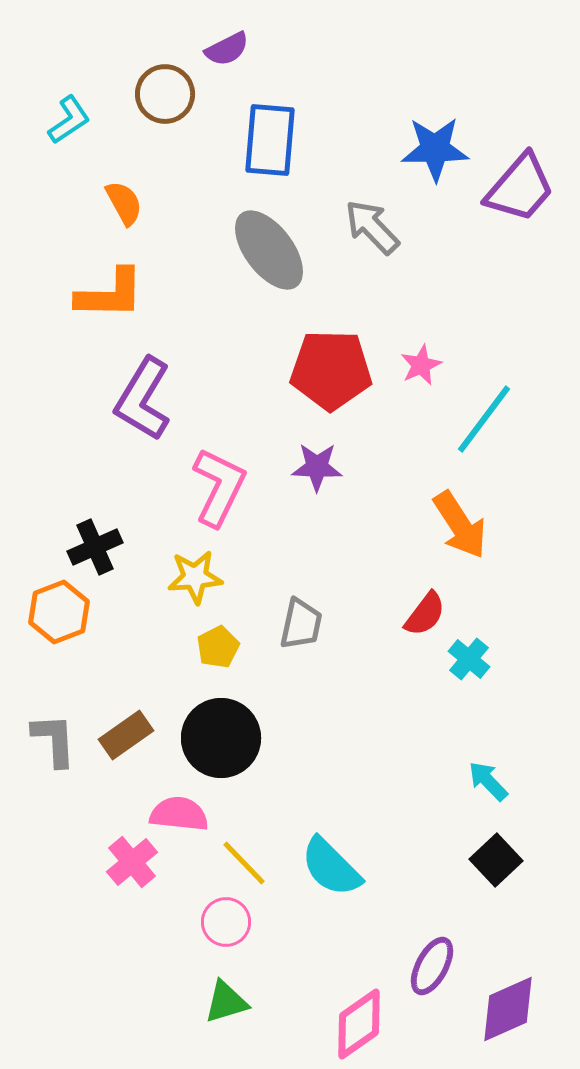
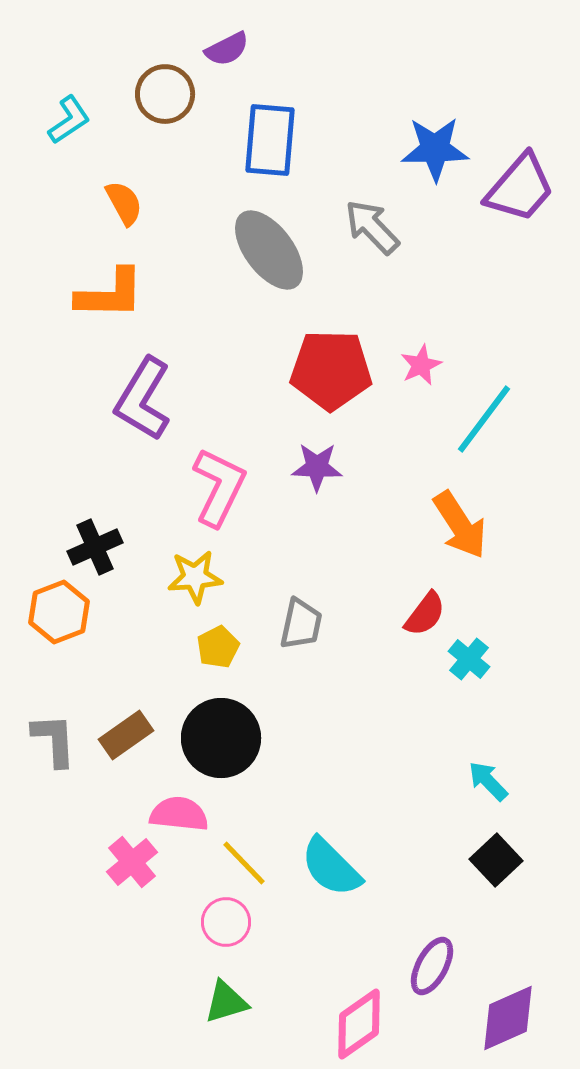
purple diamond: moved 9 px down
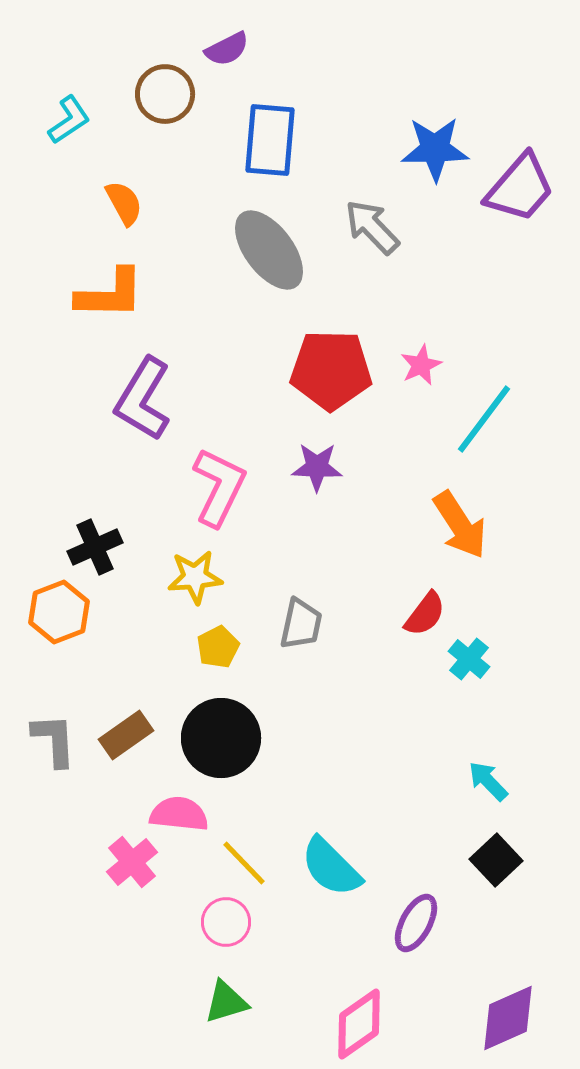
purple ellipse: moved 16 px left, 43 px up
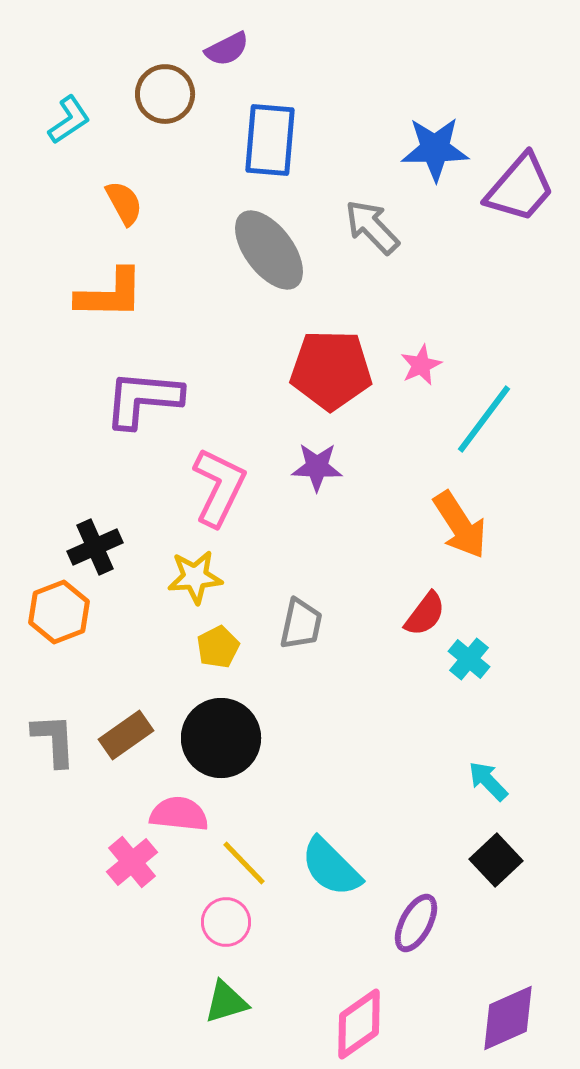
purple L-shape: rotated 64 degrees clockwise
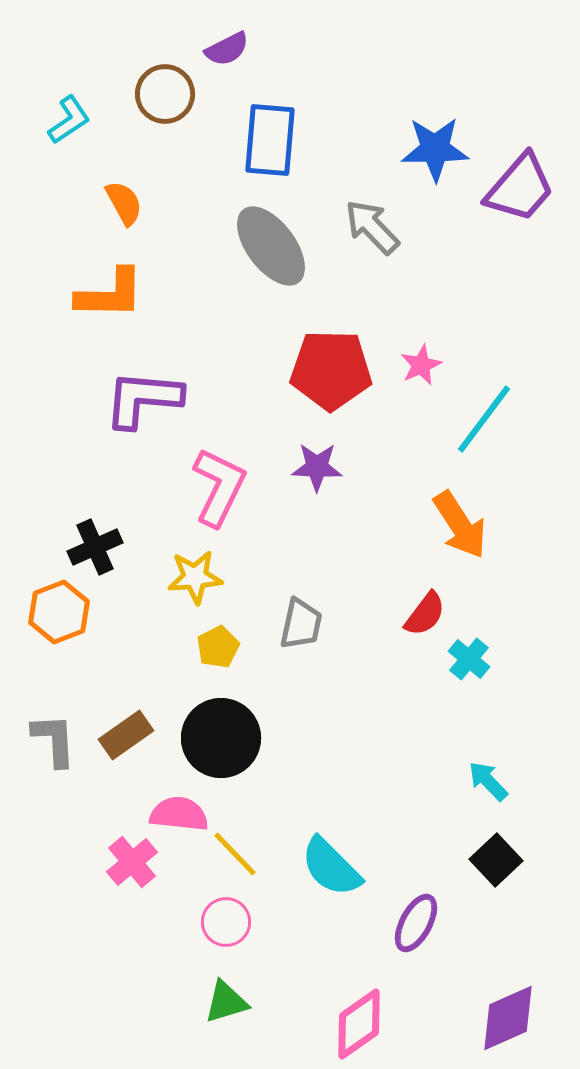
gray ellipse: moved 2 px right, 4 px up
yellow line: moved 9 px left, 9 px up
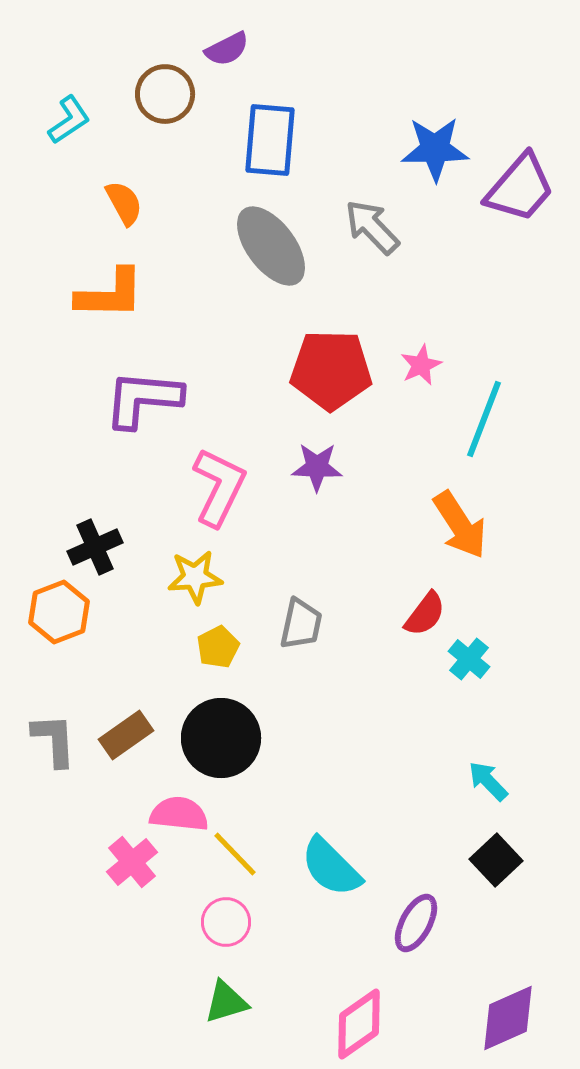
cyan line: rotated 16 degrees counterclockwise
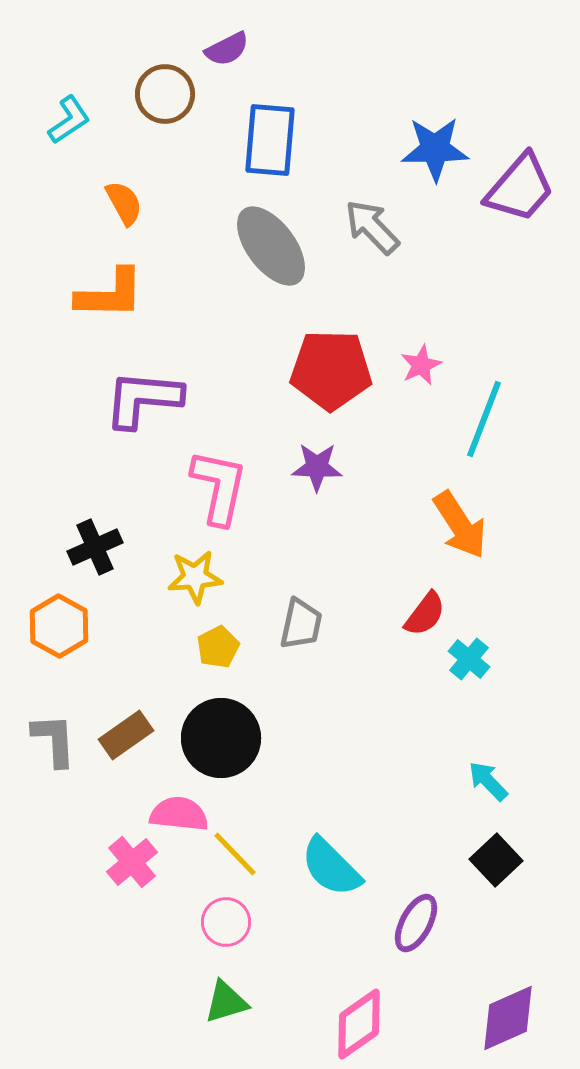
pink L-shape: rotated 14 degrees counterclockwise
orange hexagon: moved 14 px down; rotated 10 degrees counterclockwise
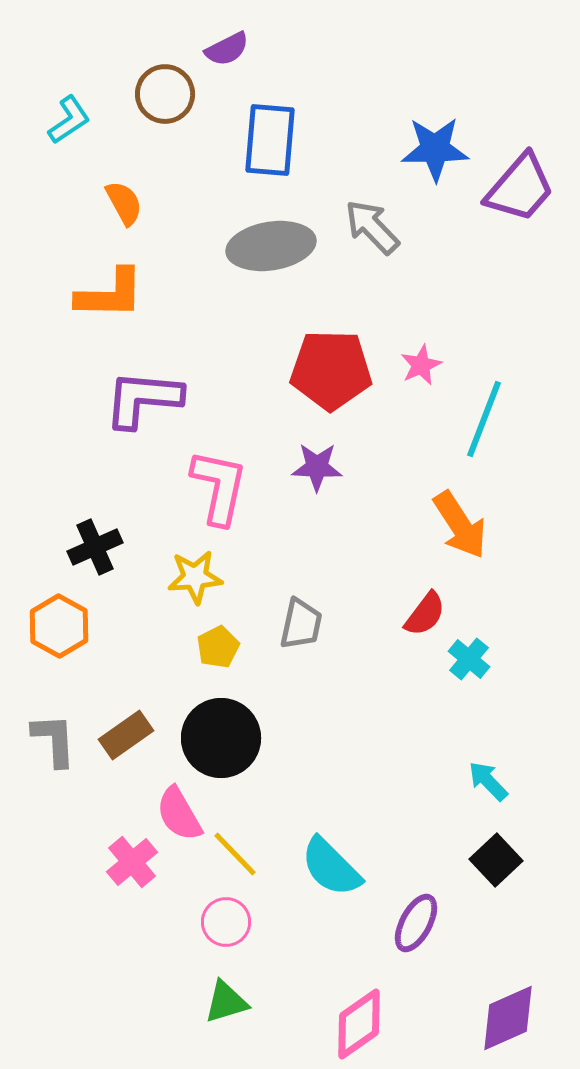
gray ellipse: rotated 62 degrees counterclockwise
pink semicircle: rotated 126 degrees counterclockwise
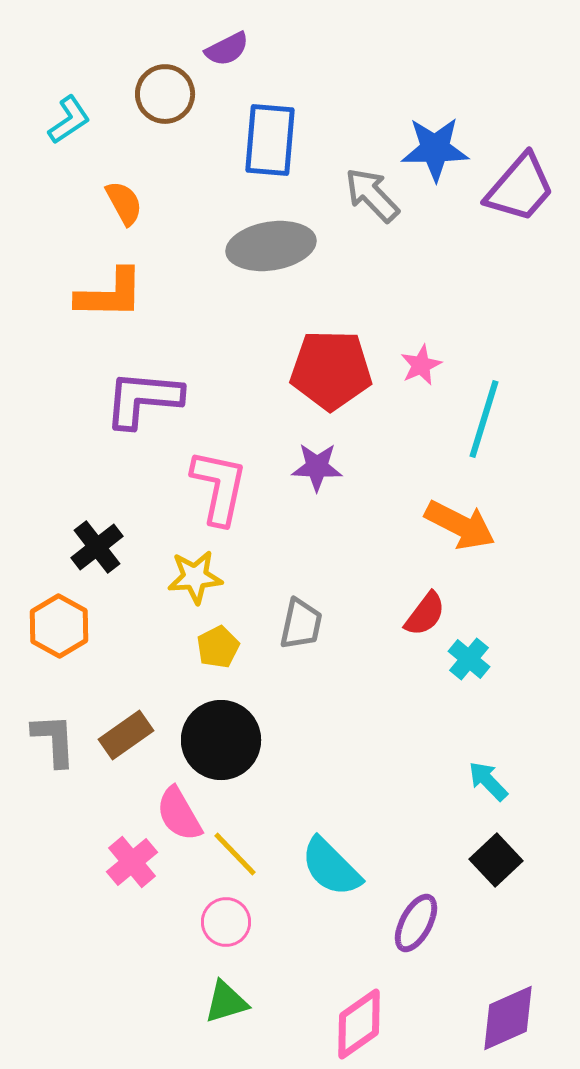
gray arrow: moved 32 px up
cyan line: rotated 4 degrees counterclockwise
orange arrow: rotated 30 degrees counterclockwise
black cross: moved 2 px right; rotated 14 degrees counterclockwise
black circle: moved 2 px down
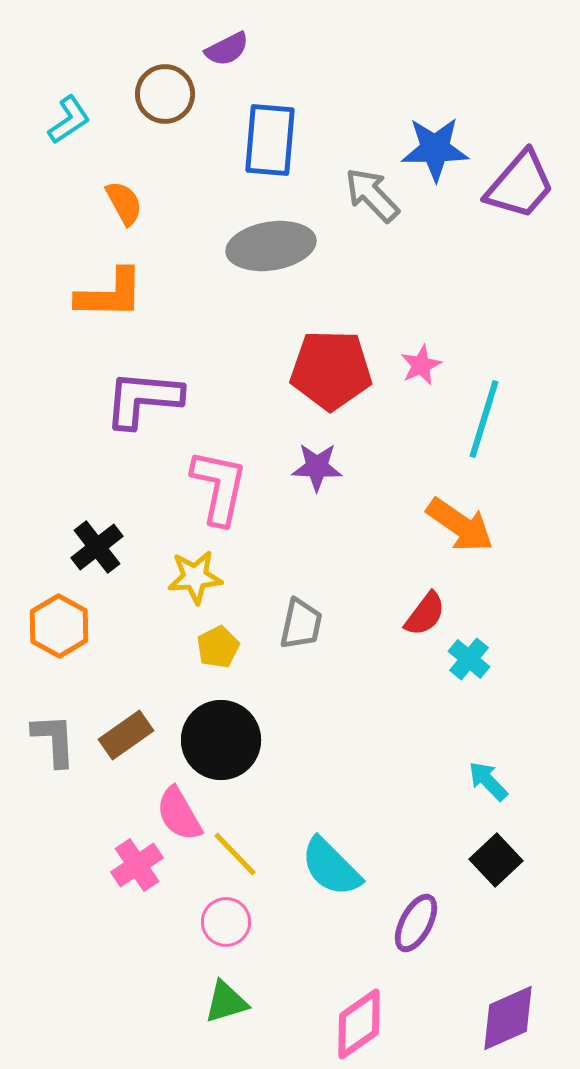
purple trapezoid: moved 3 px up
orange arrow: rotated 8 degrees clockwise
pink cross: moved 5 px right, 3 px down; rotated 6 degrees clockwise
